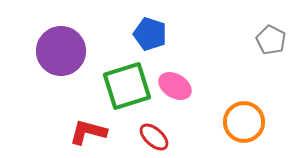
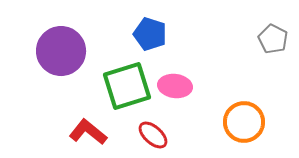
gray pentagon: moved 2 px right, 1 px up
pink ellipse: rotated 24 degrees counterclockwise
red L-shape: rotated 24 degrees clockwise
red ellipse: moved 1 px left, 2 px up
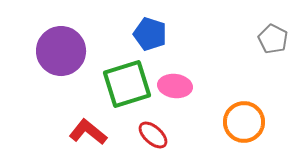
green square: moved 2 px up
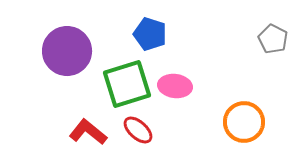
purple circle: moved 6 px right
red ellipse: moved 15 px left, 5 px up
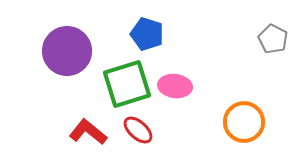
blue pentagon: moved 3 px left
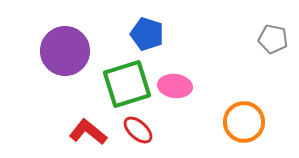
gray pentagon: rotated 16 degrees counterclockwise
purple circle: moved 2 px left
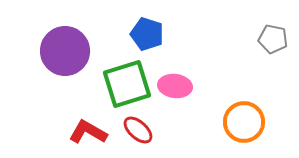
red L-shape: rotated 9 degrees counterclockwise
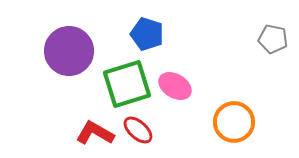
purple circle: moved 4 px right
pink ellipse: rotated 24 degrees clockwise
orange circle: moved 10 px left
red L-shape: moved 7 px right, 1 px down
